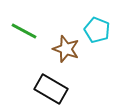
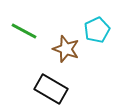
cyan pentagon: rotated 25 degrees clockwise
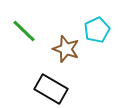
green line: rotated 16 degrees clockwise
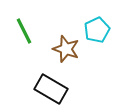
green line: rotated 20 degrees clockwise
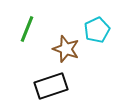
green line: moved 3 px right, 2 px up; rotated 48 degrees clockwise
black rectangle: moved 3 px up; rotated 48 degrees counterclockwise
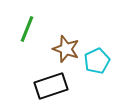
cyan pentagon: moved 31 px down
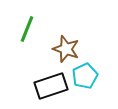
cyan pentagon: moved 12 px left, 15 px down
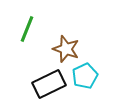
black rectangle: moved 2 px left, 2 px up; rotated 8 degrees counterclockwise
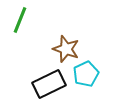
green line: moved 7 px left, 9 px up
cyan pentagon: moved 1 px right, 2 px up
